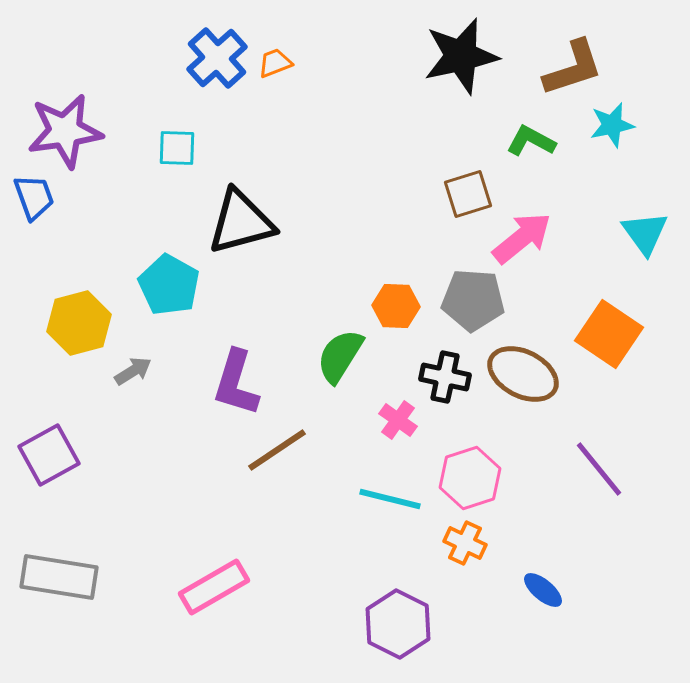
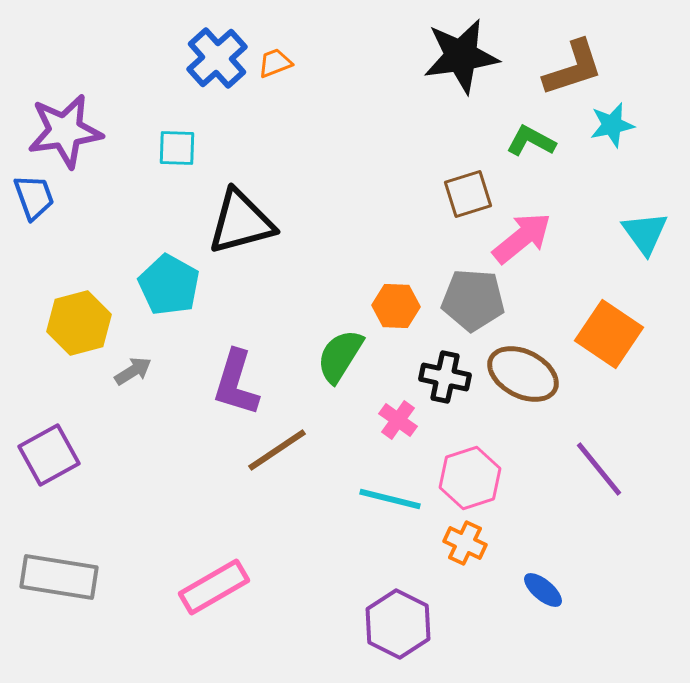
black star: rotated 4 degrees clockwise
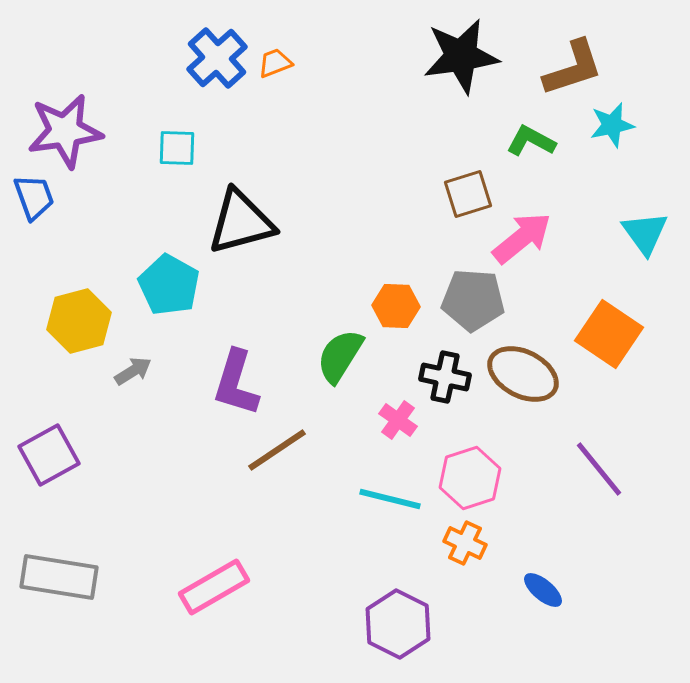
yellow hexagon: moved 2 px up
